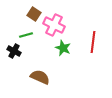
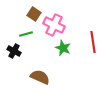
green line: moved 1 px up
red line: rotated 15 degrees counterclockwise
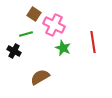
brown semicircle: rotated 54 degrees counterclockwise
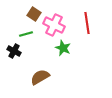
red line: moved 6 px left, 19 px up
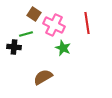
black cross: moved 4 px up; rotated 24 degrees counterclockwise
brown semicircle: moved 3 px right
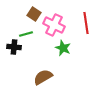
red line: moved 1 px left
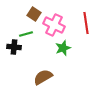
green star: rotated 28 degrees clockwise
